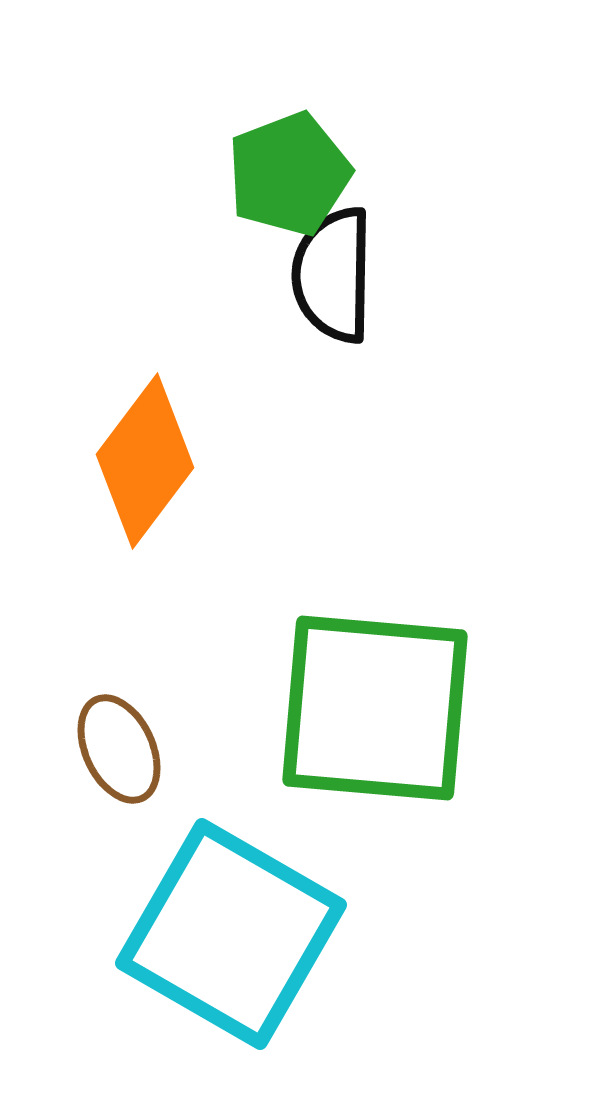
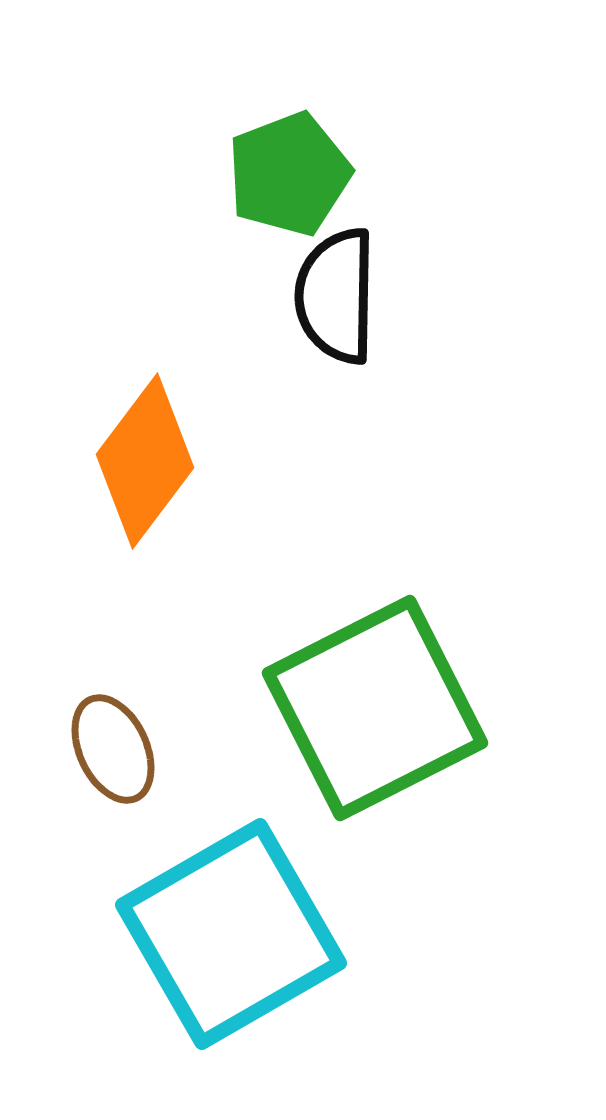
black semicircle: moved 3 px right, 21 px down
green square: rotated 32 degrees counterclockwise
brown ellipse: moved 6 px left
cyan square: rotated 30 degrees clockwise
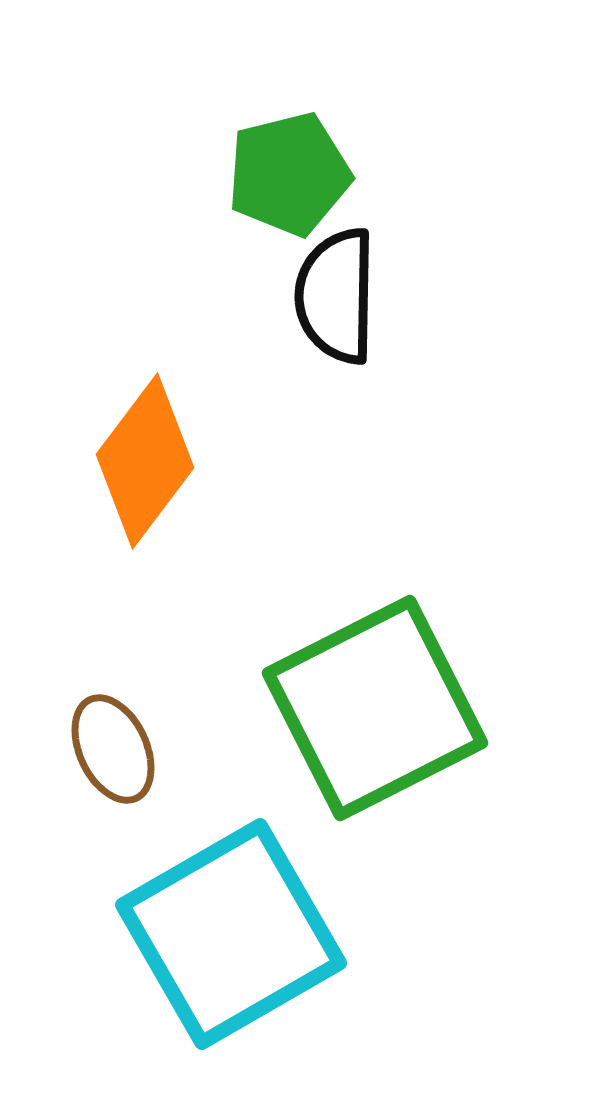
green pentagon: rotated 7 degrees clockwise
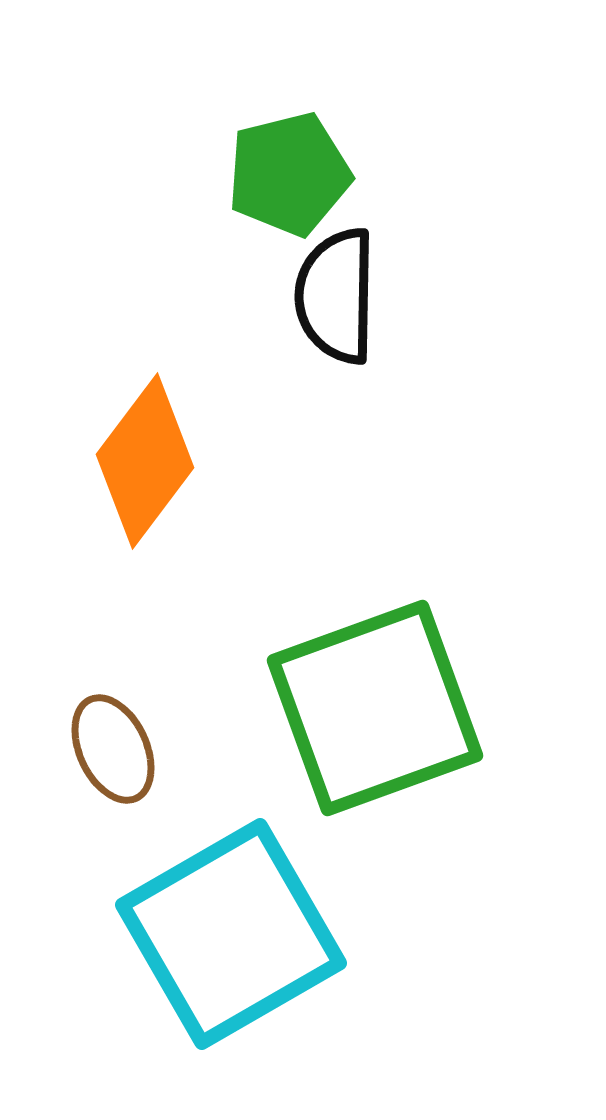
green square: rotated 7 degrees clockwise
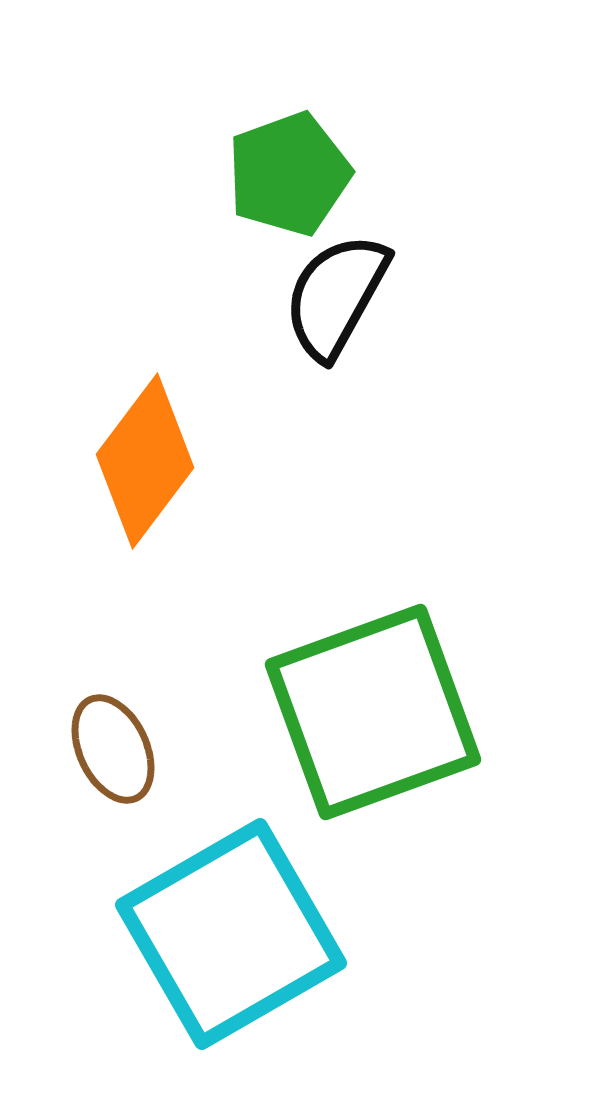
green pentagon: rotated 6 degrees counterclockwise
black semicircle: rotated 28 degrees clockwise
green square: moved 2 px left, 4 px down
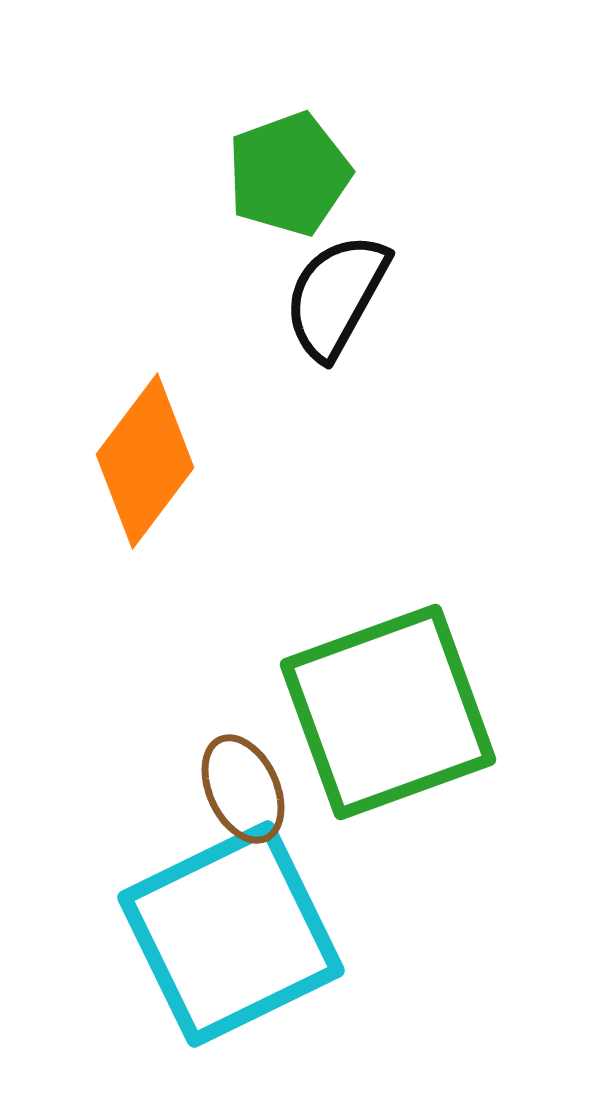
green square: moved 15 px right
brown ellipse: moved 130 px right, 40 px down
cyan square: rotated 4 degrees clockwise
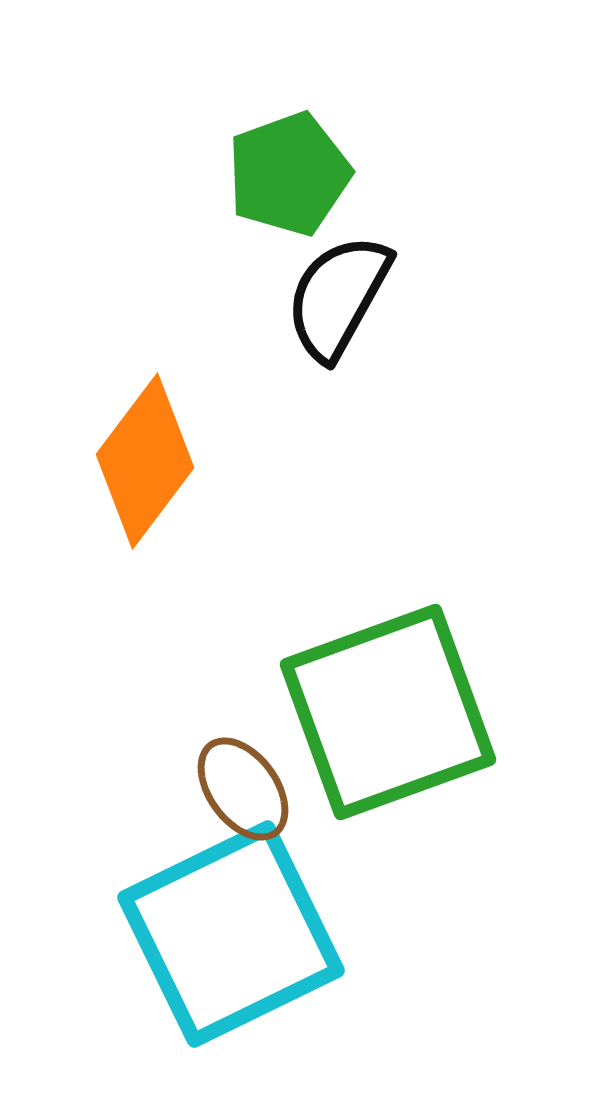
black semicircle: moved 2 px right, 1 px down
brown ellipse: rotated 11 degrees counterclockwise
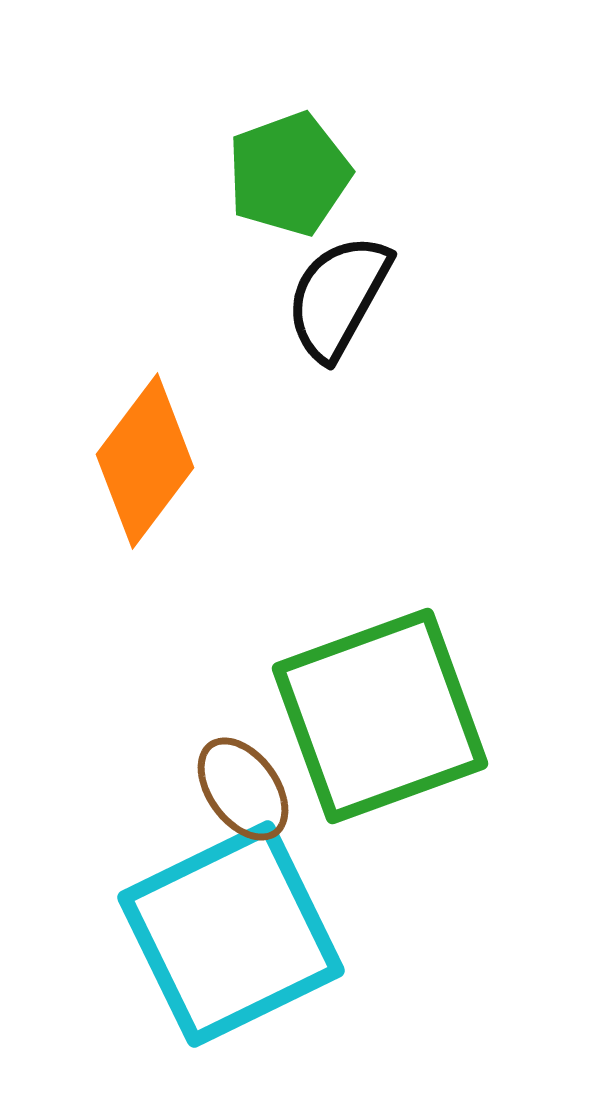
green square: moved 8 px left, 4 px down
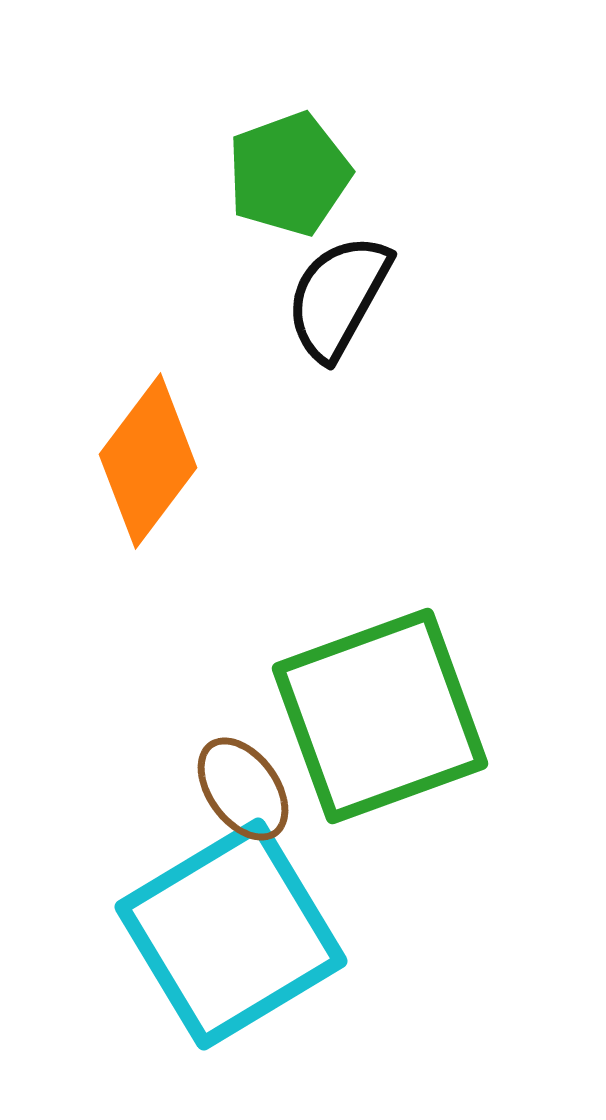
orange diamond: moved 3 px right
cyan square: rotated 5 degrees counterclockwise
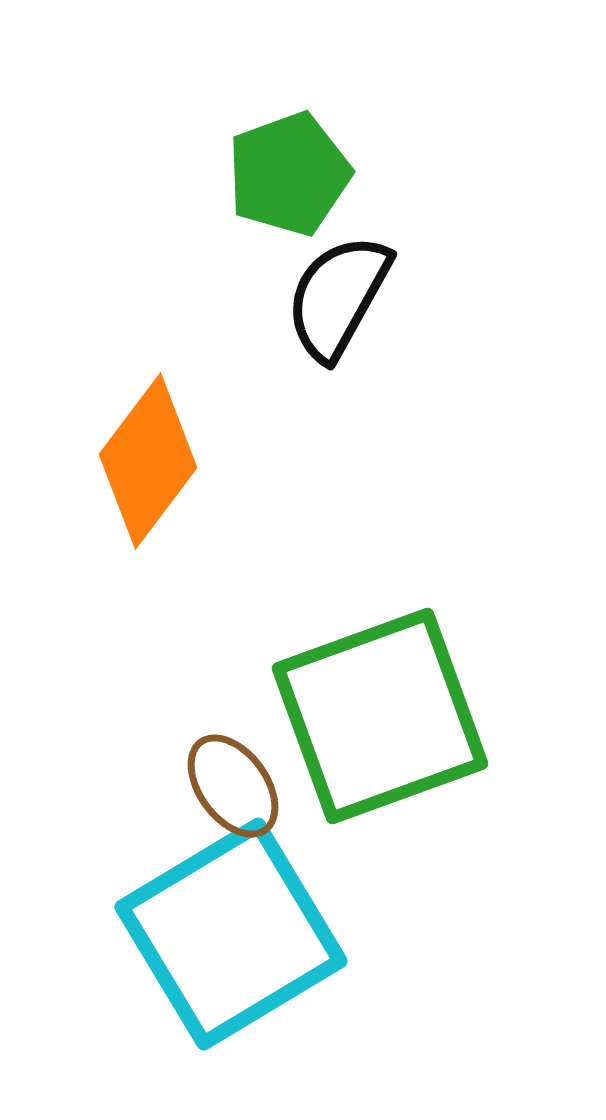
brown ellipse: moved 10 px left, 3 px up
